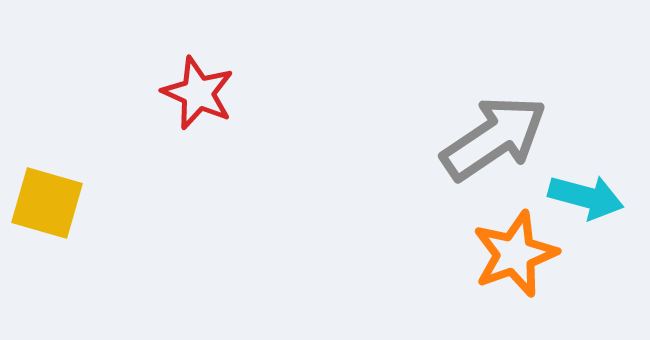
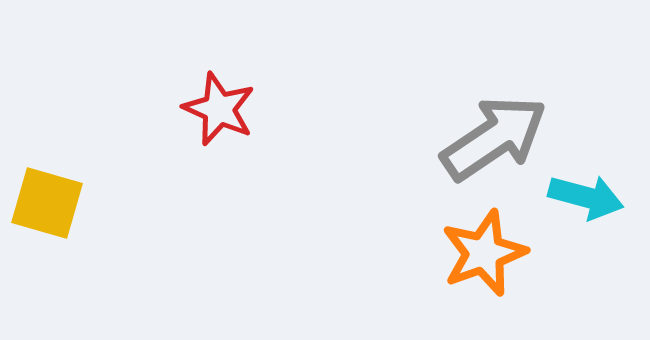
red star: moved 21 px right, 16 px down
orange star: moved 31 px left, 1 px up
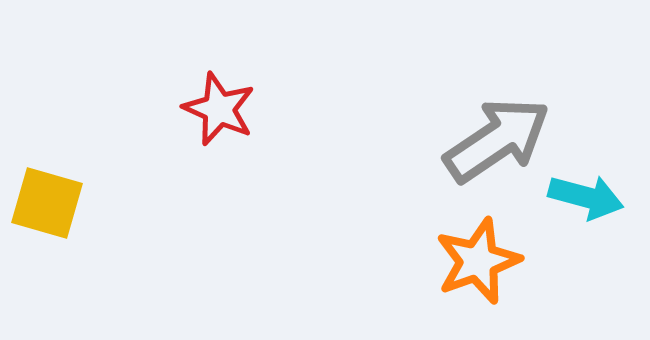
gray arrow: moved 3 px right, 2 px down
orange star: moved 6 px left, 8 px down
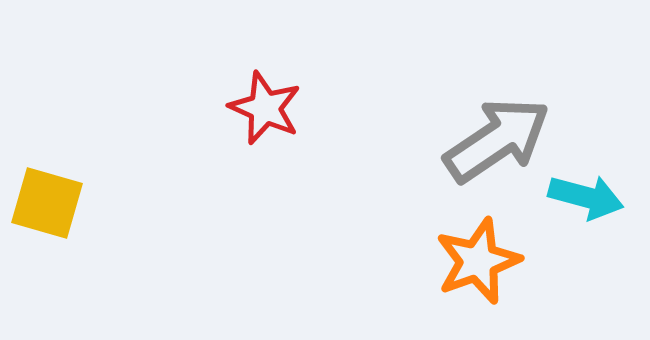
red star: moved 46 px right, 1 px up
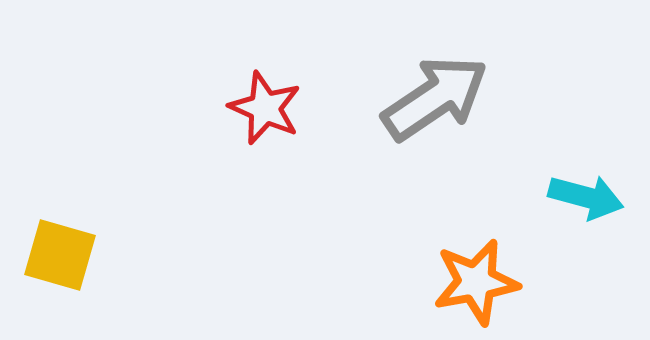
gray arrow: moved 62 px left, 42 px up
yellow square: moved 13 px right, 52 px down
orange star: moved 2 px left, 21 px down; rotated 10 degrees clockwise
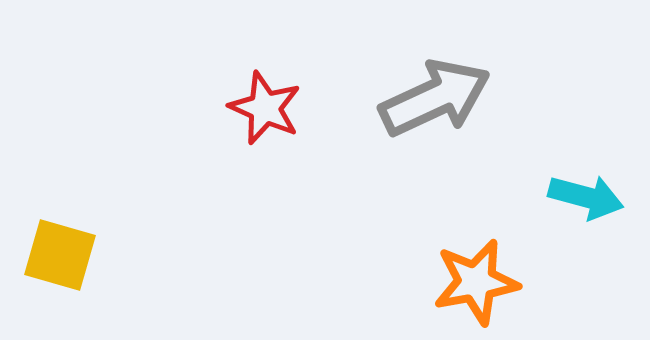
gray arrow: rotated 9 degrees clockwise
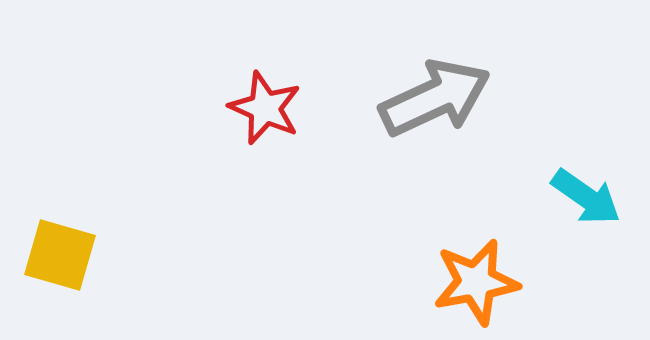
cyan arrow: rotated 20 degrees clockwise
